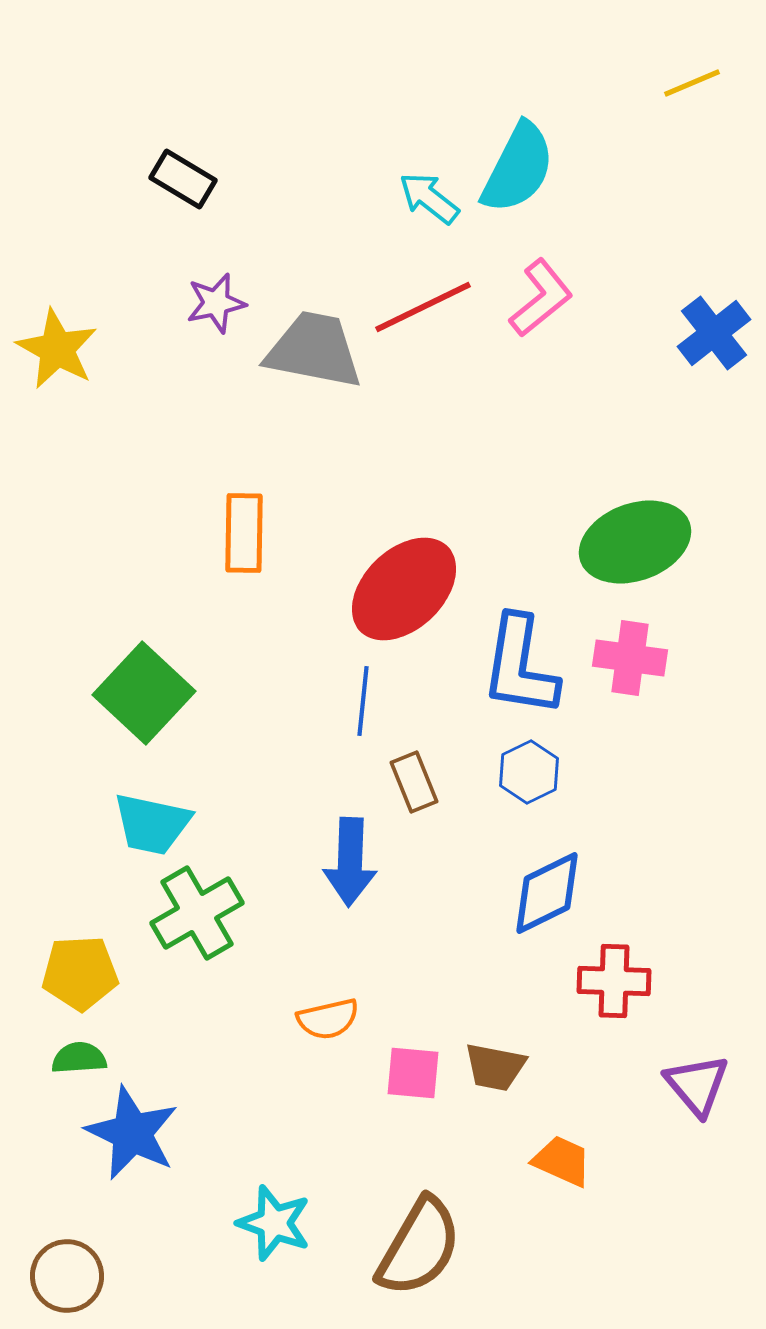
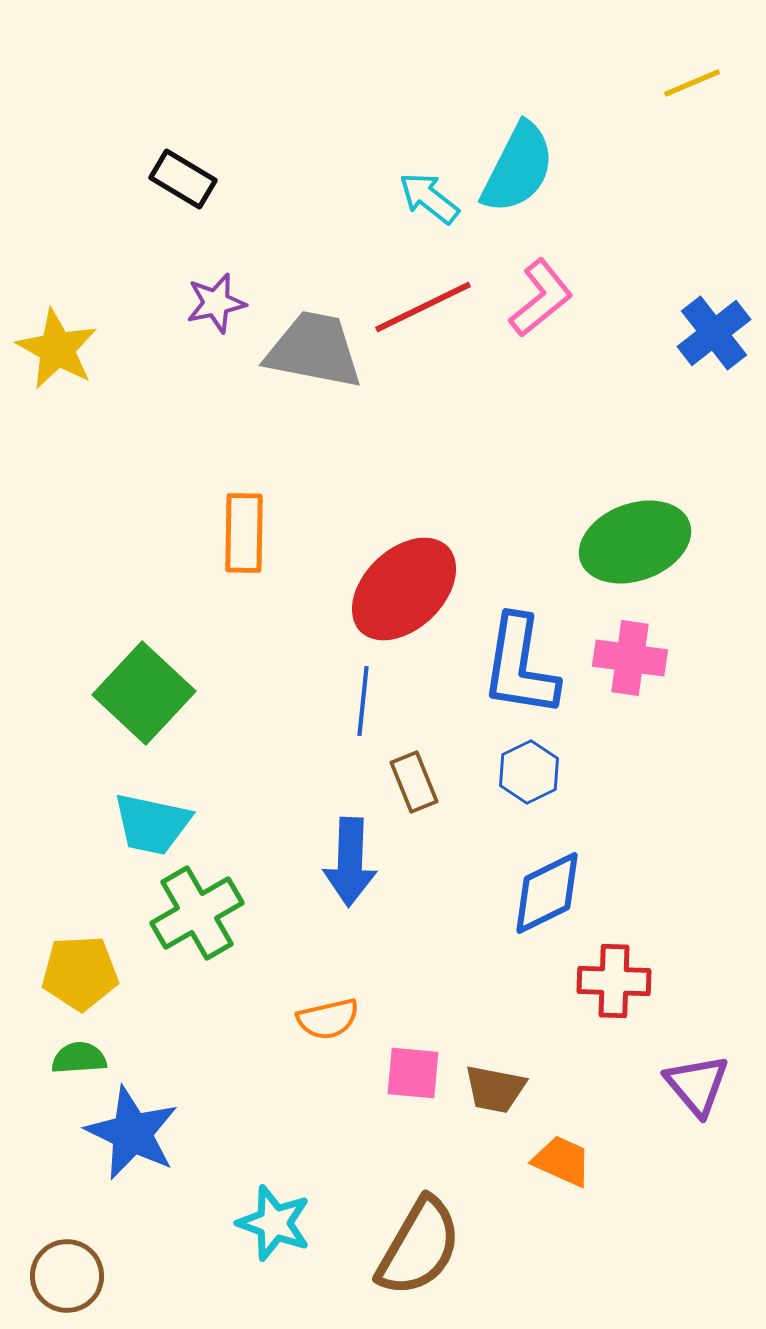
brown trapezoid: moved 22 px down
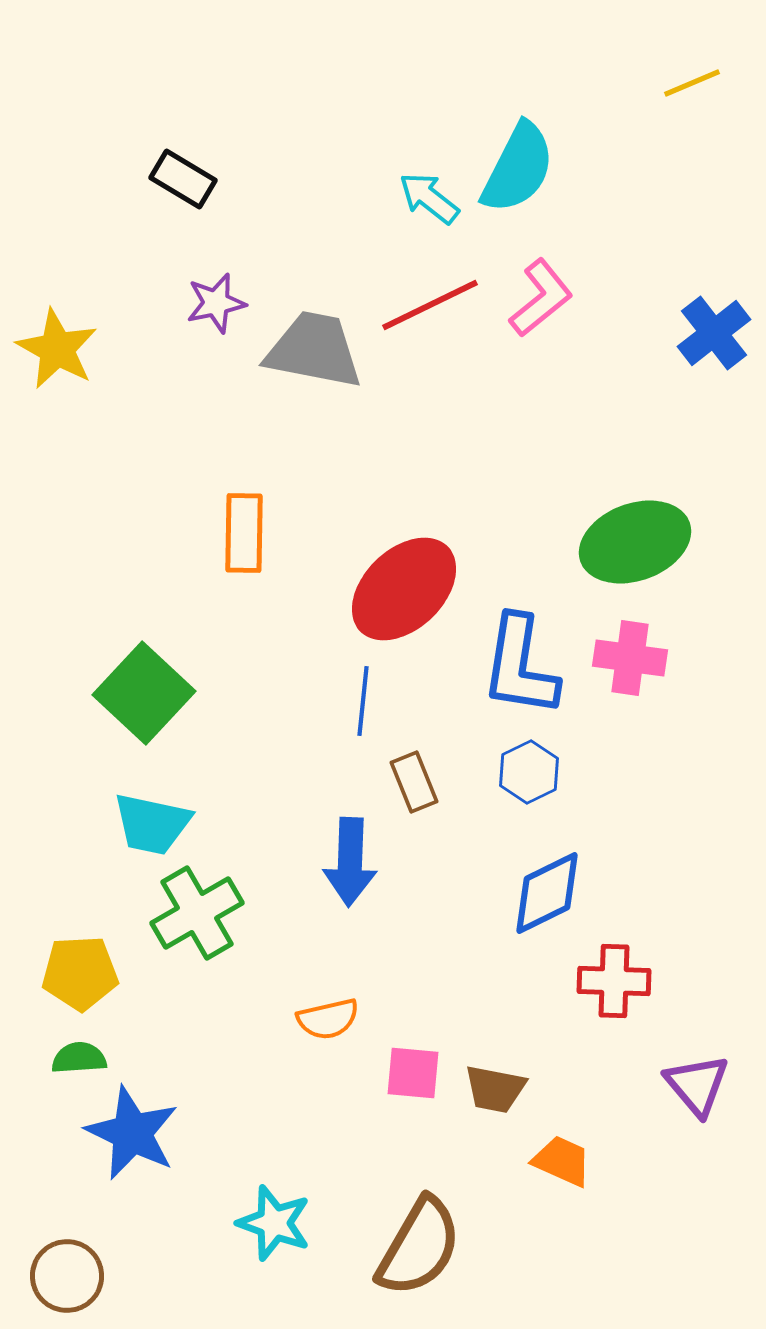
red line: moved 7 px right, 2 px up
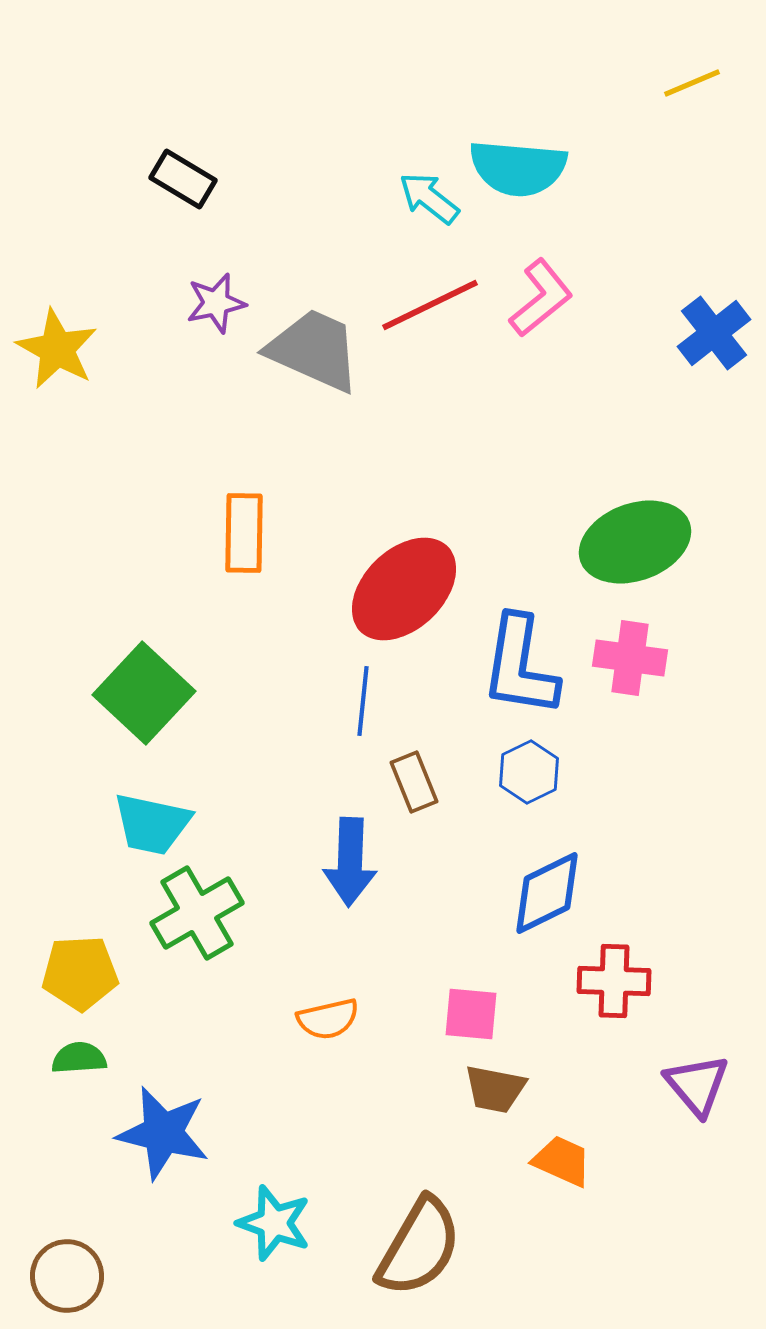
cyan semicircle: rotated 68 degrees clockwise
gray trapezoid: rotated 13 degrees clockwise
pink square: moved 58 px right, 59 px up
blue star: moved 31 px right; rotated 12 degrees counterclockwise
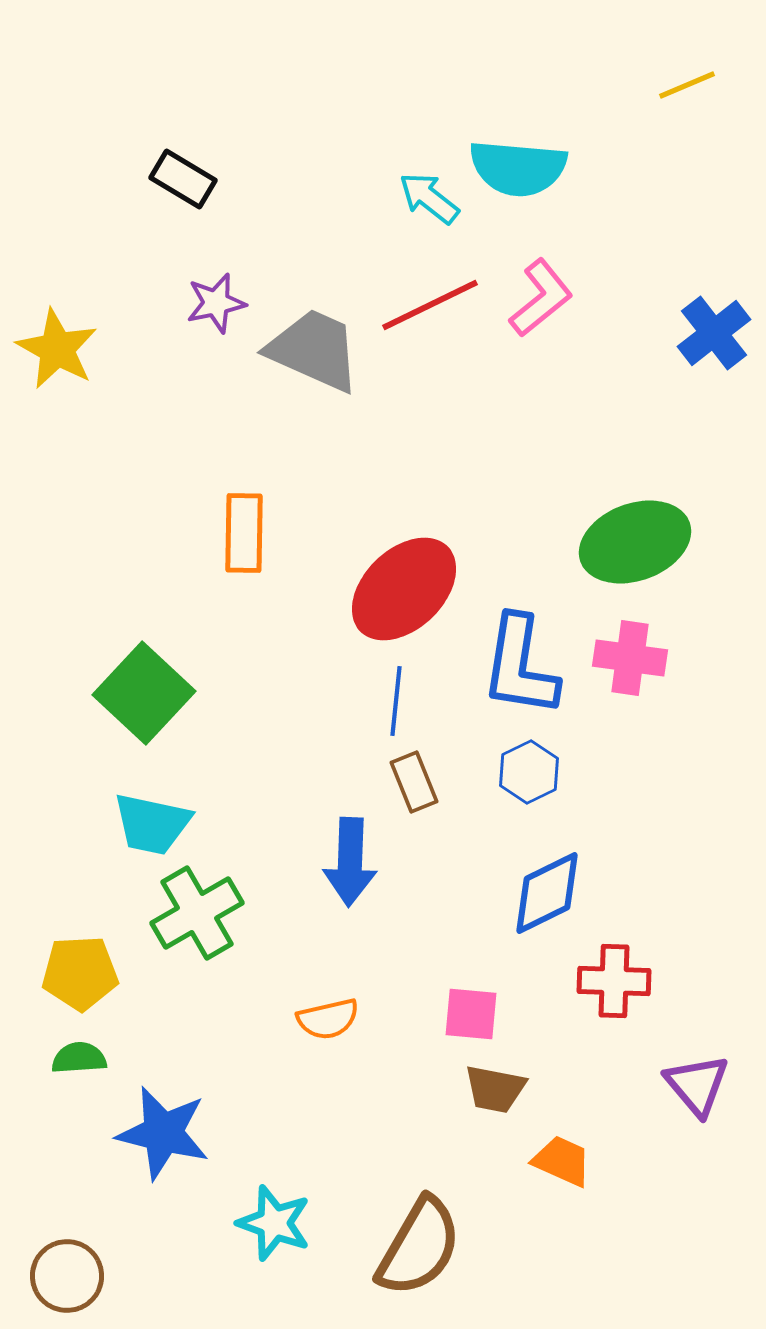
yellow line: moved 5 px left, 2 px down
blue line: moved 33 px right
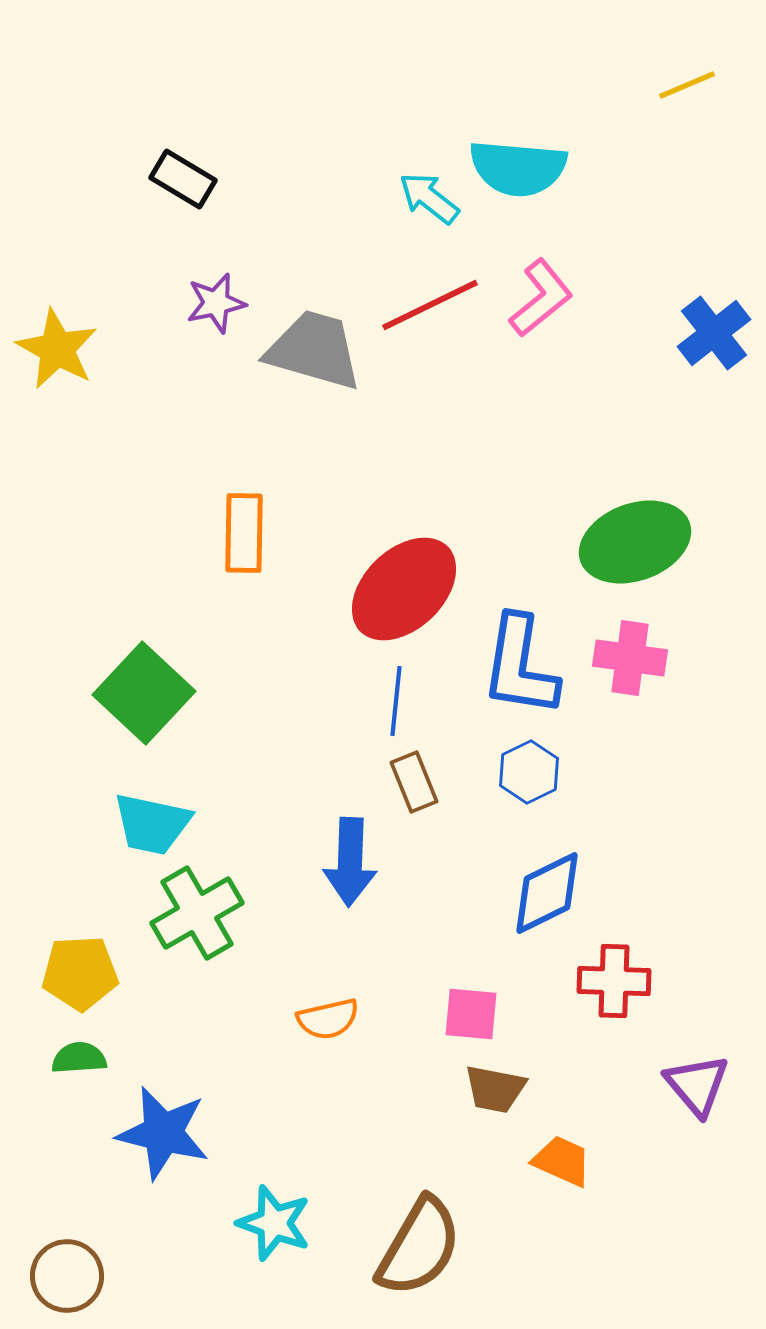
gray trapezoid: rotated 8 degrees counterclockwise
